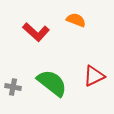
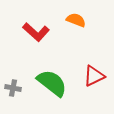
gray cross: moved 1 px down
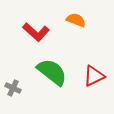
green semicircle: moved 11 px up
gray cross: rotated 14 degrees clockwise
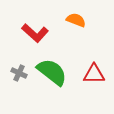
red L-shape: moved 1 px left, 1 px down
red triangle: moved 2 px up; rotated 25 degrees clockwise
gray cross: moved 6 px right, 15 px up
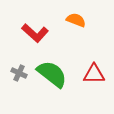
green semicircle: moved 2 px down
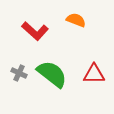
red L-shape: moved 2 px up
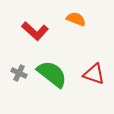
orange semicircle: moved 1 px up
red triangle: rotated 20 degrees clockwise
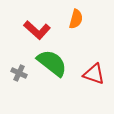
orange semicircle: rotated 84 degrees clockwise
red L-shape: moved 2 px right, 1 px up
green semicircle: moved 11 px up
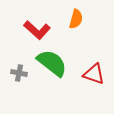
gray cross: rotated 14 degrees counterclockwise
